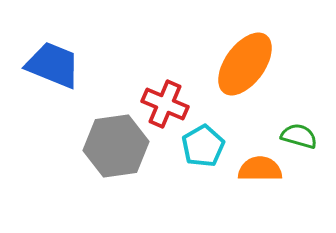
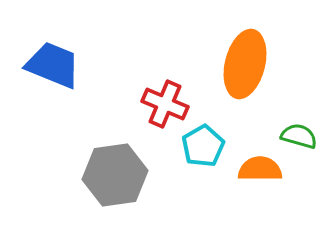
orange ellipse: rotated 22 degrees counterclockwise
gray hexagon: moved 1 px left, 29 px down
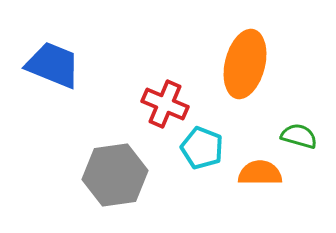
cyan pentagon: moved 1 px left, 2 px down; rotated 21 degrees counterclockwise
orange semicircle: moved 4 px down
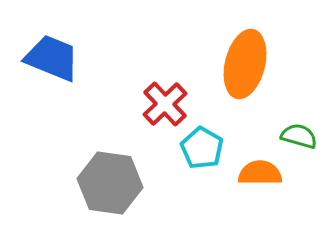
blue trapezoid: moved 1 px left, 7 px up
red cross: rotated 24 degrees clockwise
cyan pentagon: rotated 9 degrees clockwise
gray hexagon: moved 5 px left, 8 px down; rotated 16 degrees clockwise
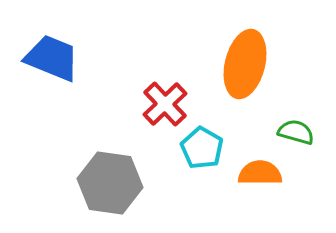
green semicircle: moved 3 px left, 4 px up
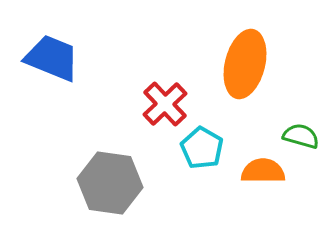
green semicircle: moved 5 px right, 4 px down
orange semicircle: moved 3 px right, 2 px up
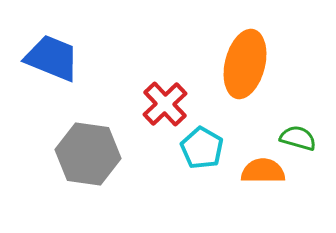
green semicircle: moved 3 px left, 2 px down
gray hexagon: moved 22 px left, 29 px up
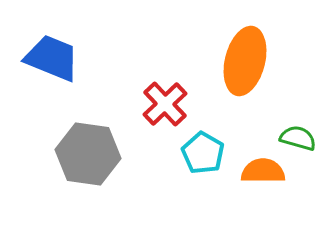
orange ellipse: moved 3 px up
cyan pentagon: moved 1 px right, 5 px down
